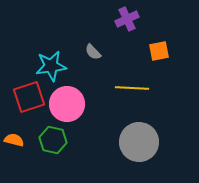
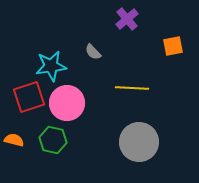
purple cross: rotated 15 degrees counterclockwise
orange square: moved 14 px right, 5 px up
pink circle: moved 1 px up
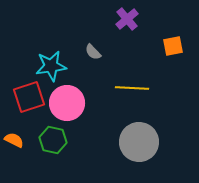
orange semicircle: rotated 12 degrees clockwise
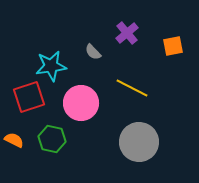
purple cross: moved 14 px down
yellow line: rotated 24 degrees clockwise
pink circle: moved 14 px right
green hexagon: moved 1 px left, 1 px up
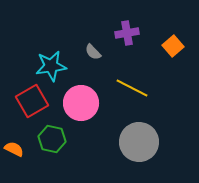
purple cross: rotated 30 degrees clockwise
orange square: rotated 30 degrees counterclockwise
red square: moved 3 px right, 4 px down; rotated 12 degrees counterclockwise
orange semicircle: moved 9 px down
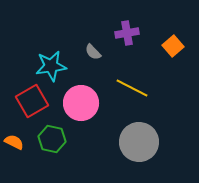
orange semicircle: moved 7 px up
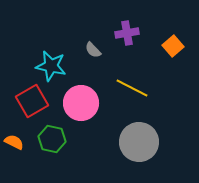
gray semicircle: moved 2 px up
cyan star: rotated 20 degrees clockwise
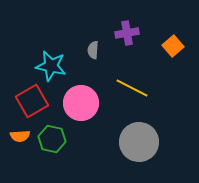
gray semicircle: rotated 48 degrees clockwise
orange semicircle: moved 6 px right, 6 px up; rotated 150 degrees clockwise
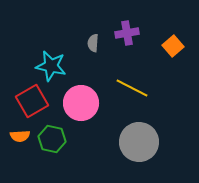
gray semicircle: moved 7 px up
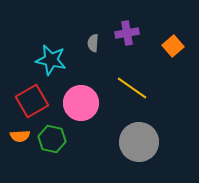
cyan star: moved 6 px up
yellow line: rotated 8 degrees clockwise
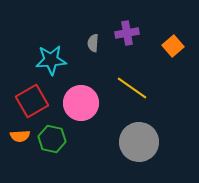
cyan star: rotated 16 degrees counterclockwise
